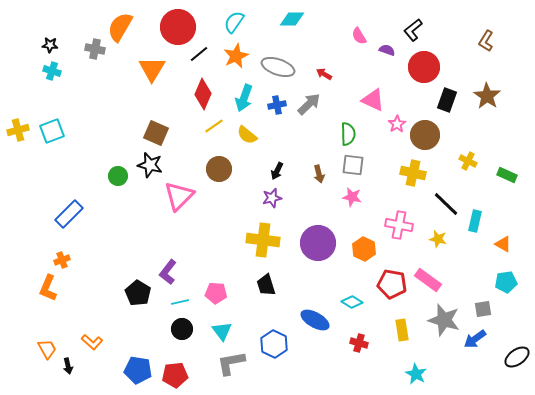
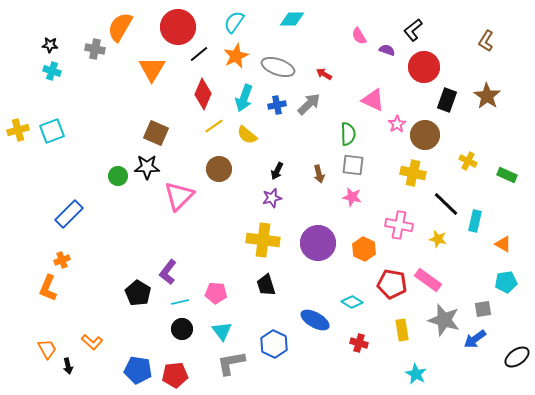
black star at (150, 165): moved 3 px left, 2 px down; rotated 15 degrees counterclockwise
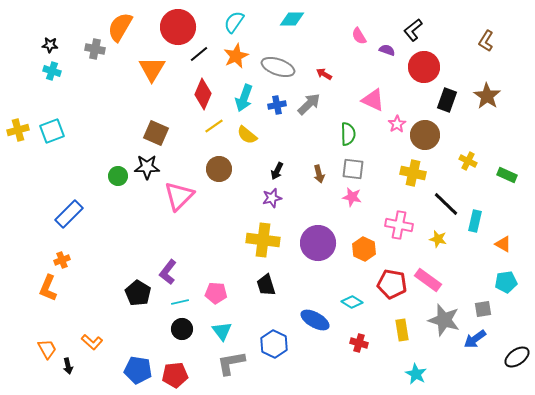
gray square at (353, 165): moved 4 px down
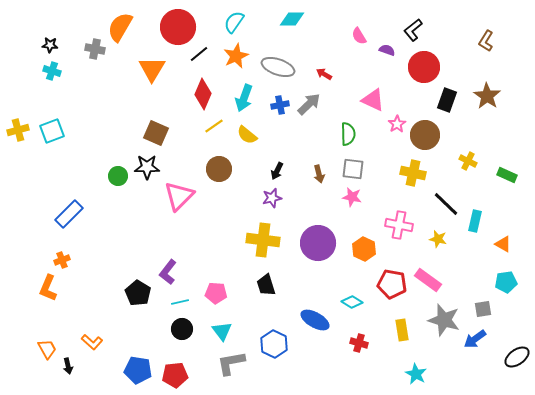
blue cross at (277, 105): moved 3 px right
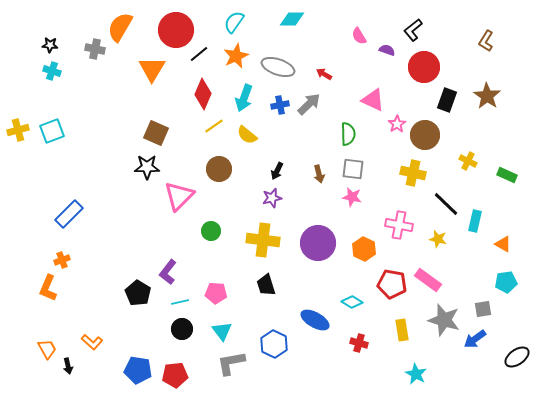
red circle at (178, 27): moved 2 px left, 3 px down
green circle at (118, 176): moved 93 px right, 55 px down
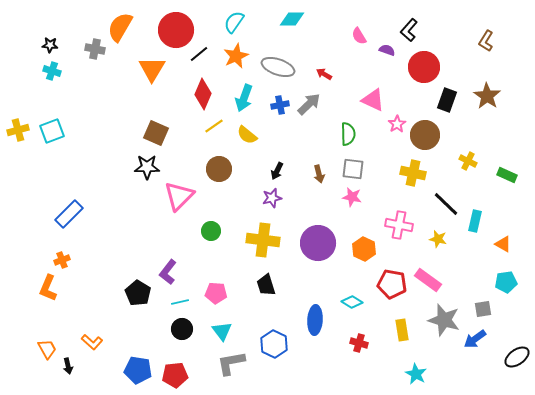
black L-shape at (413, 30): moved 4 px left; rotated 10 degrees counterclockwise
blue ellipse at (315, 320): rotated 64 degrees clockwise
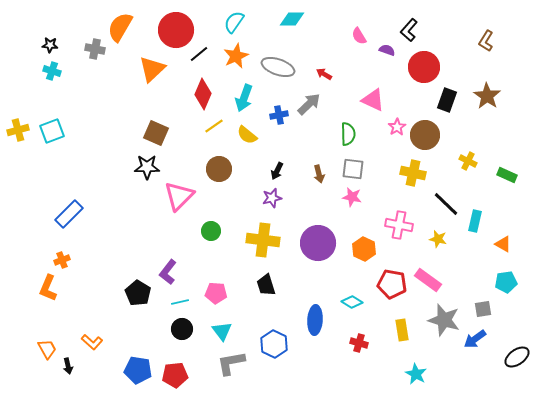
orange triangle at (152, 69): rotated 16 degrees clockwise
blue cross at (280, 105): moved 1 px left, 10 px down
pink star at (397, 124): moved 3 px down
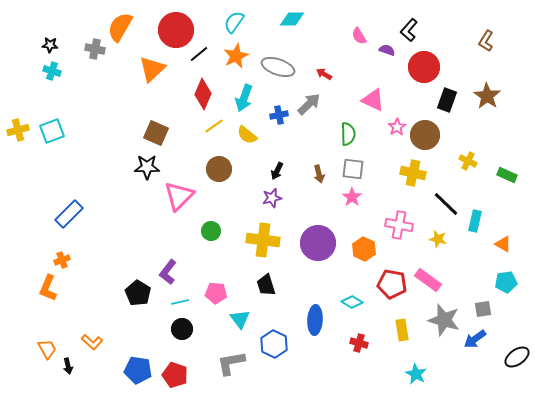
pink star at (352, 197): rotated 24 degrees clockwise
cyan triangle at (222, 331): moved 18 px right, 12 px up
red pentagon at (175, 375): rotated 25 degrees clockwise
